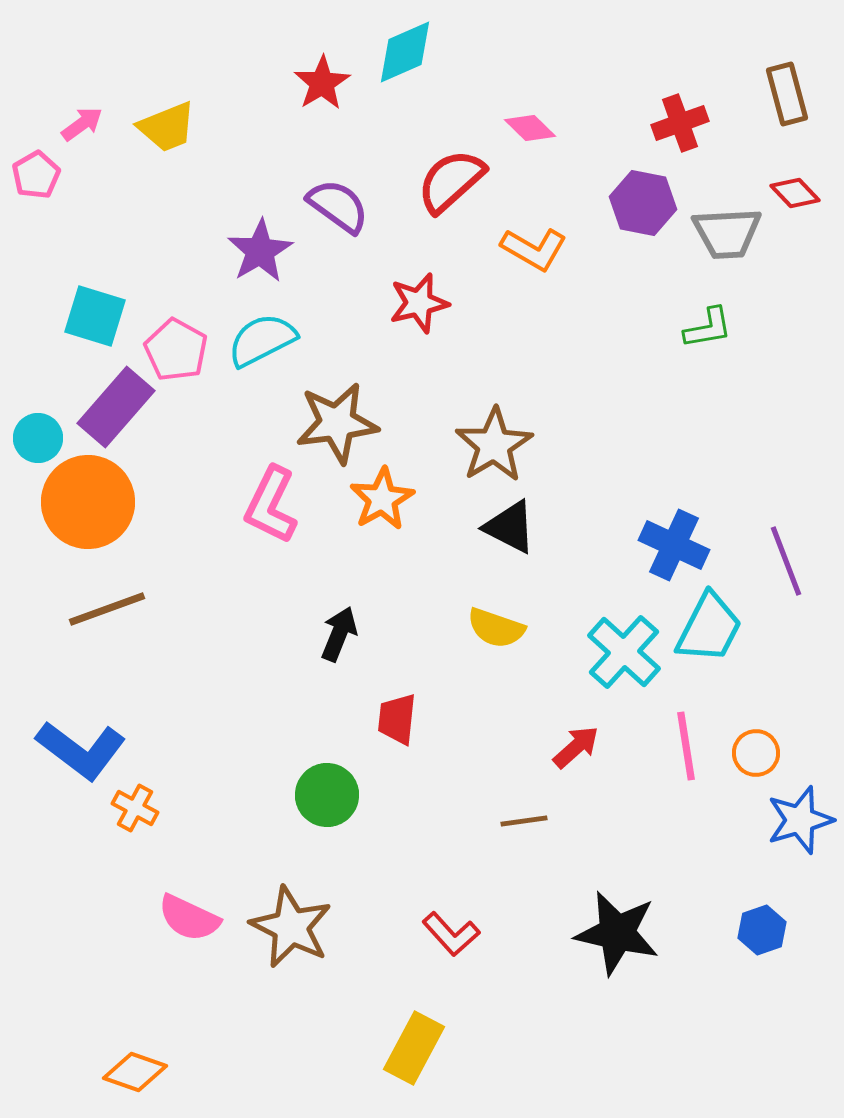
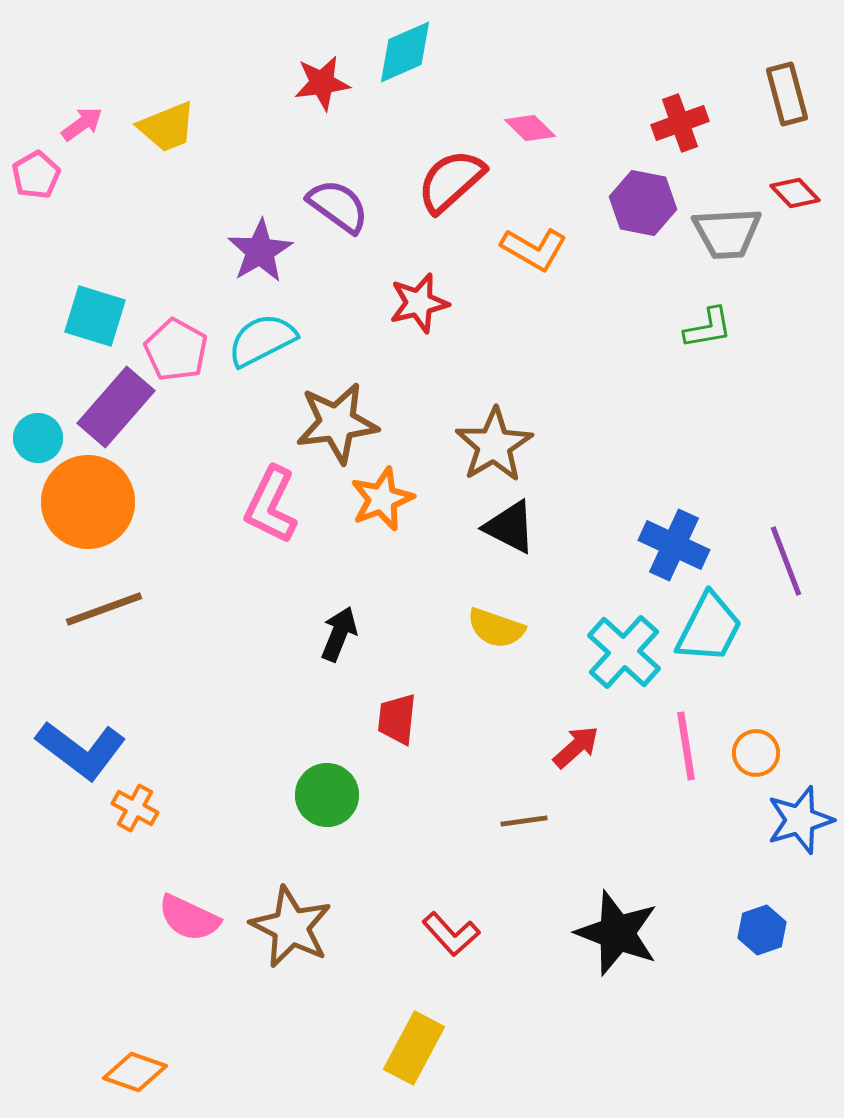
red star at (322, 83): rotated 24 degrees clockwise
orange star at (382, 499): rotated 8 degrees clockwise
brown line at (107, 609): moved 3 px left
black star at (617, 933): rotated 8 degrees clockwise
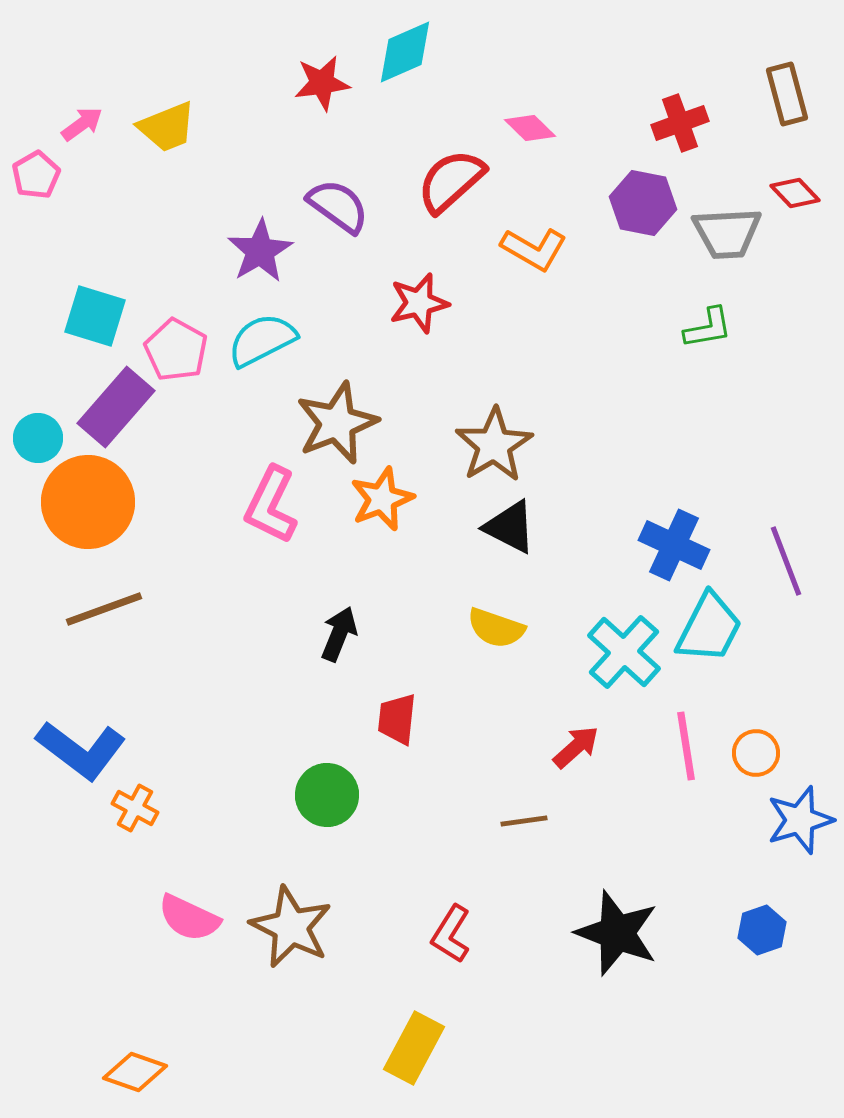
brown star at (337, 423): rotated 14 degrees counterclockwise
red L-shape at (451, 934): rotated 74 degrees clockwise
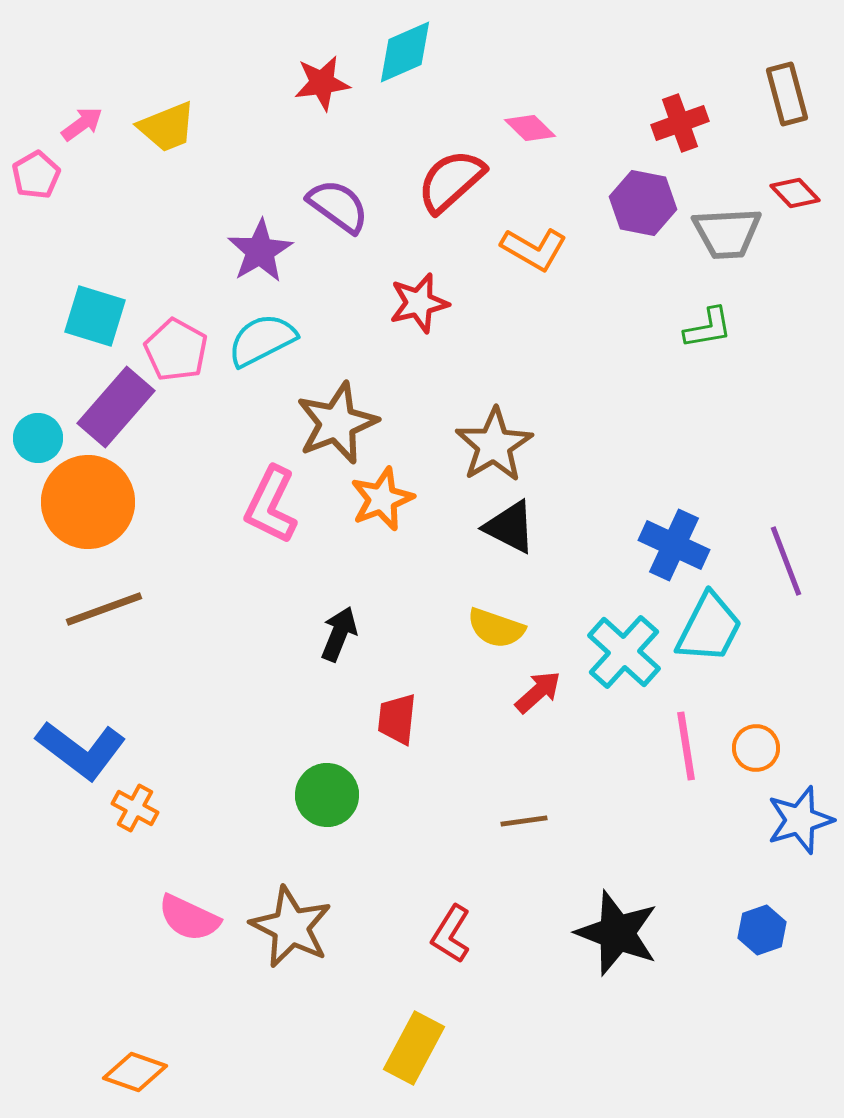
red arrow at (576, 747): moved 38 px left, 55 px up
orange circle at (756, 753): moved 5 px up
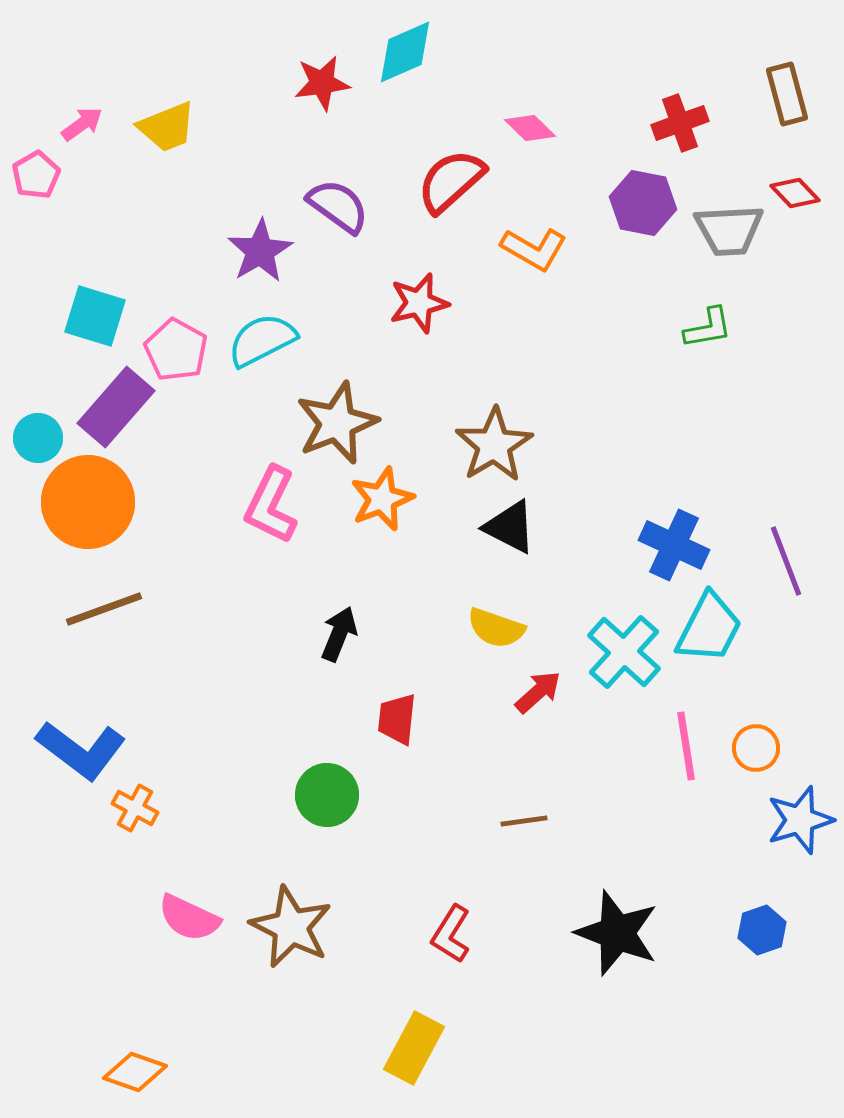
gray trapezoid at (727, 233): moved 2 px right, 3 px up
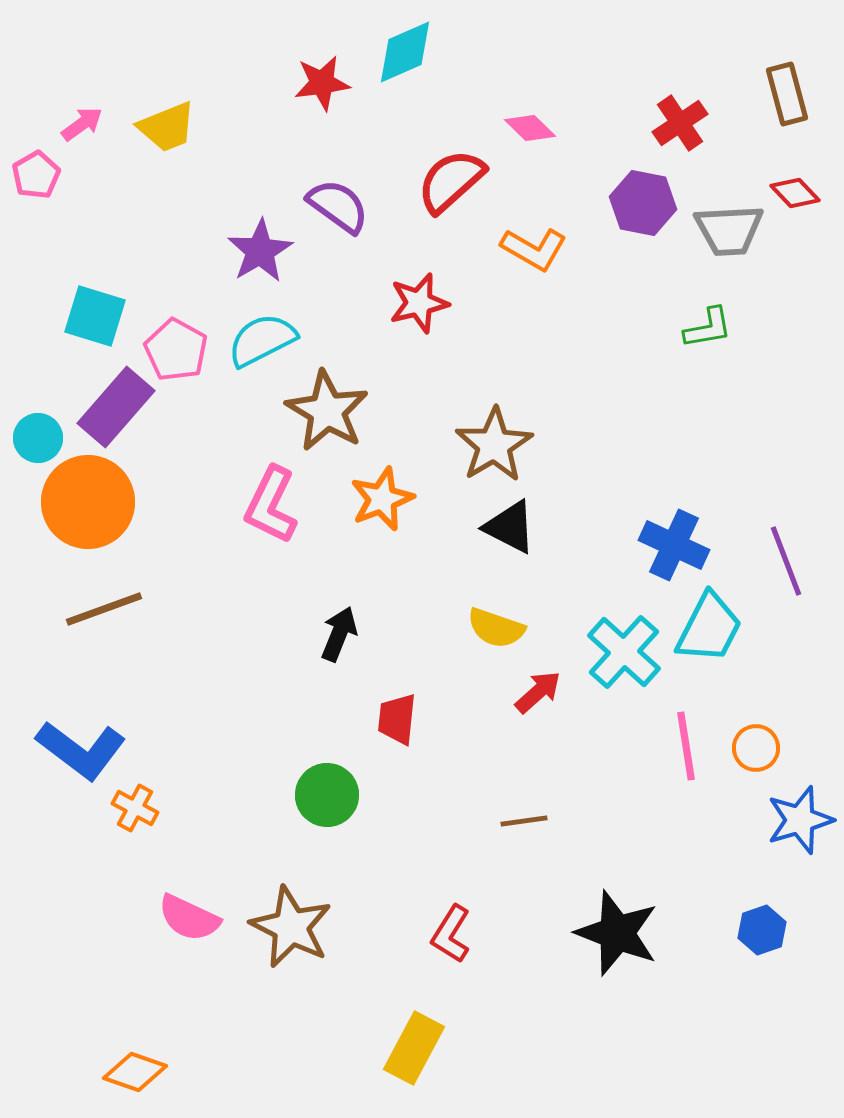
red cross at (680, 123): rotated 14 degrees counterclockwise
brown star at (337, 423): moved 10 px left, 12 px up; rotated 20 degrees counterclockwise
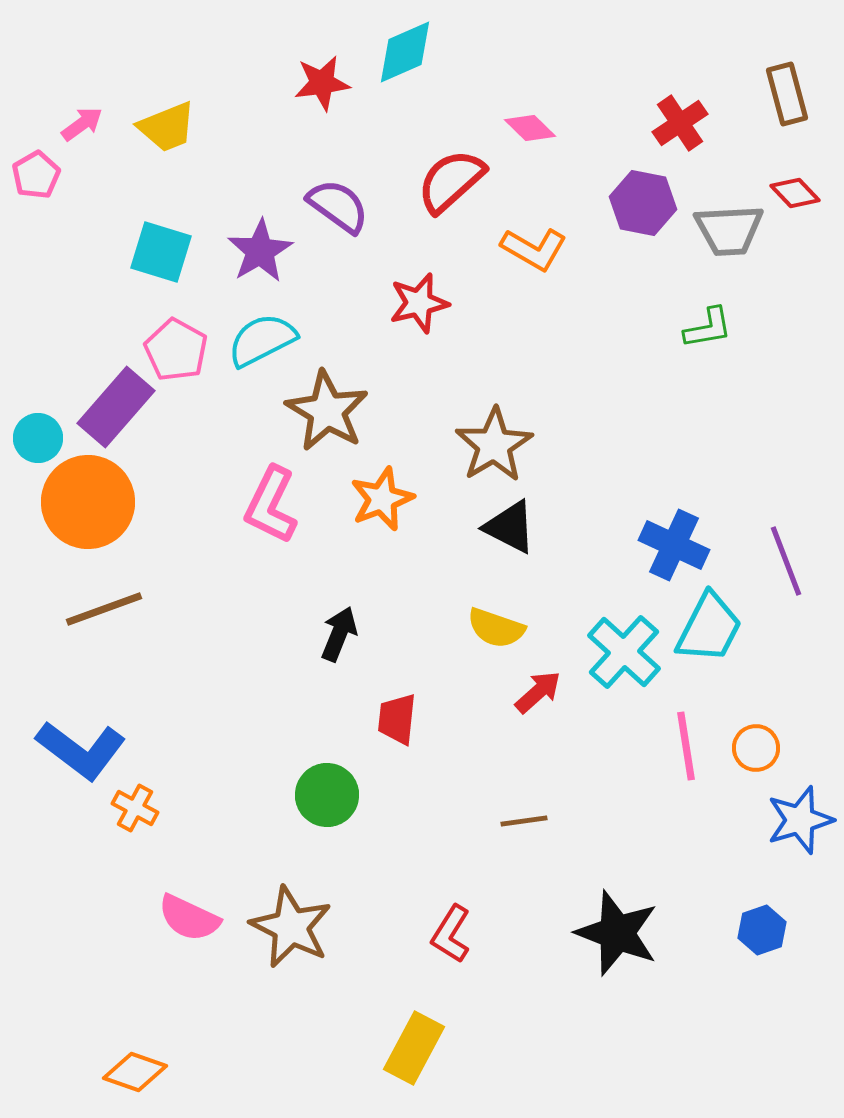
cyan square at (95, 316): moved 66 px right, 64 px up
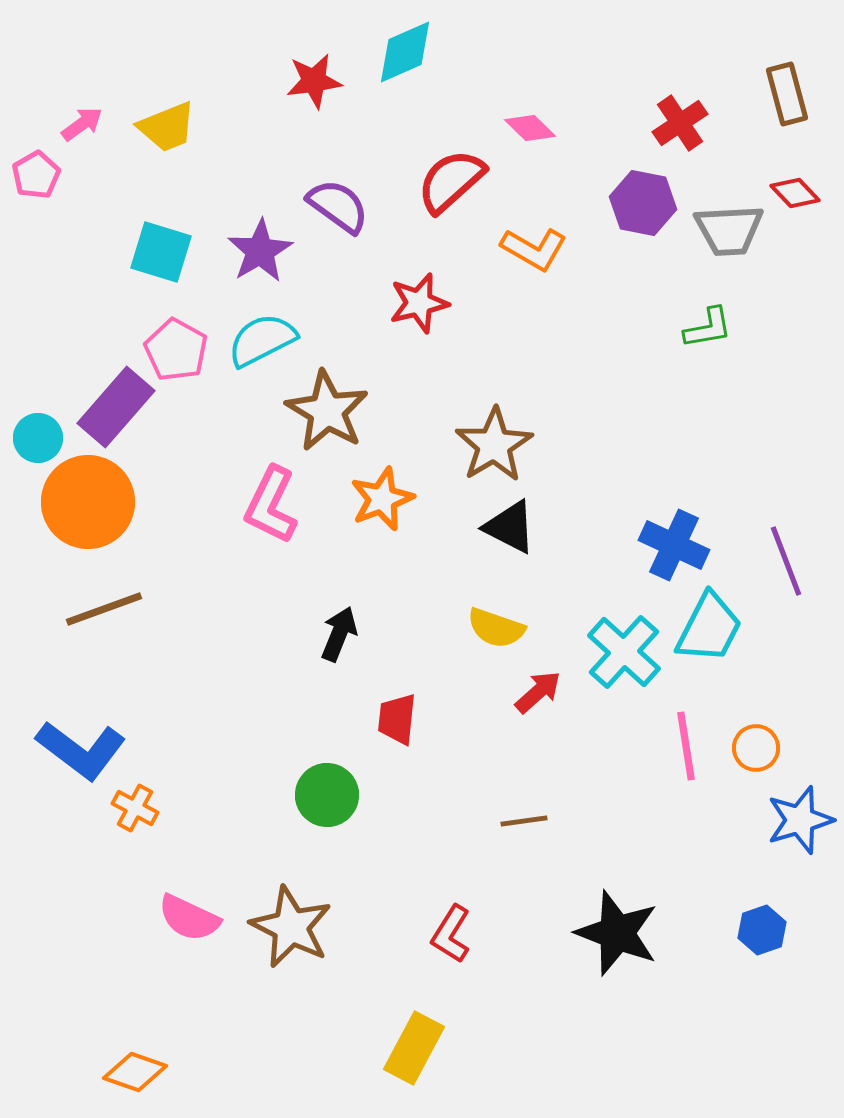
red star at (322, 83): moved 8 px left, 2 px up
